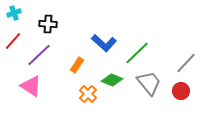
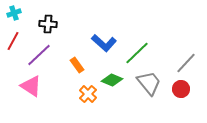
red line: rotated 12 degrees counterclockwise
orange rectangle: rotated 70 degrees counterclockwise
red circle: moved 2 px up
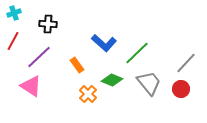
purple line: moved 2 px down
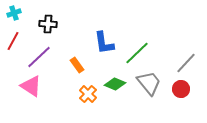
blue L-shape: rotated 40 degrees clockwise
green diamond: moved 3 px right, 4 px down
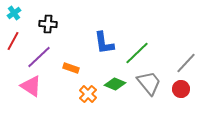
cyan cross: rotated 16 degrees counterclockwise
orange rectangle: moved 6 px left, 3 px down; rotated 35 degrees counterclockwise
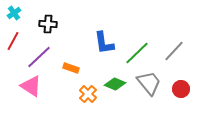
gray line: moved 12 px left, 12 px up
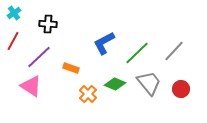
blue L-shape: rotated 70 degrees clockwise
